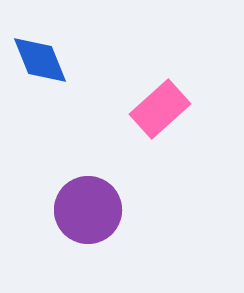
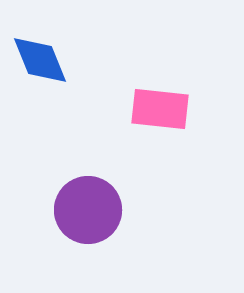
pink rectangle: rotated 48 degrees clockwise
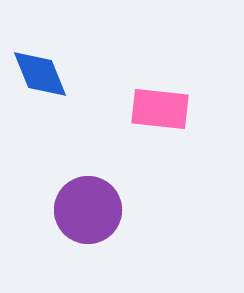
blue diamond: moved 14 px down
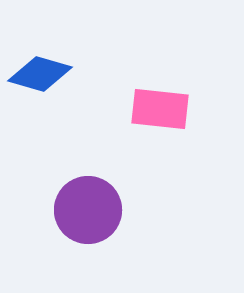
blue diamond: rotated 52 degrees counterclockwise
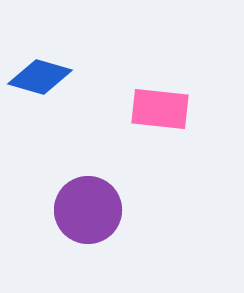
blue diamond: moved 3 px down
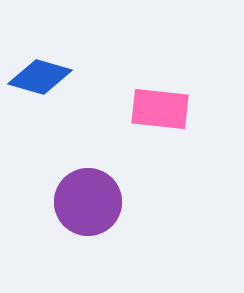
purple circle: moved 8 px up
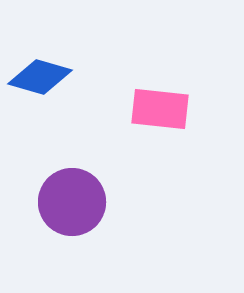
purple circle: moved 16 px left
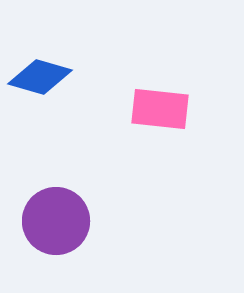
purple circle: moved 16 px left, 19 px down
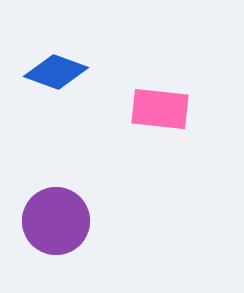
blue diamond: moved 16 px right, 5 px up; rotated 4 degrees clockwise
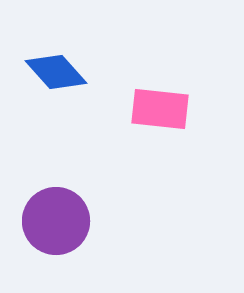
blue diamond: rotated 28 degrees clockwise
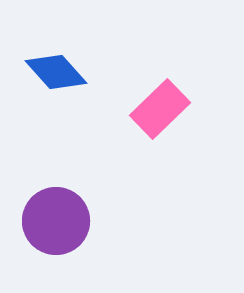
pink rectangle: rotated 50 degrees counterclockwise
